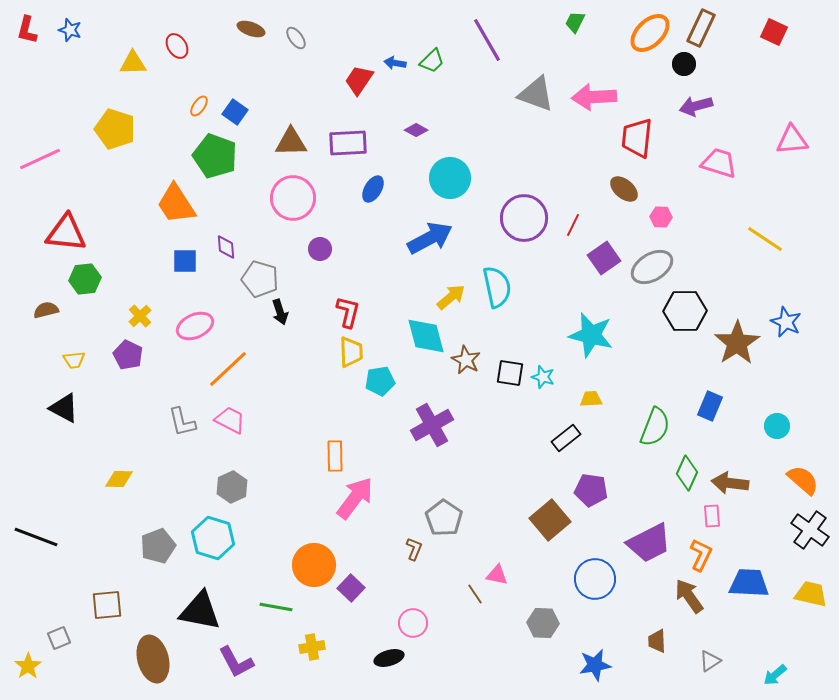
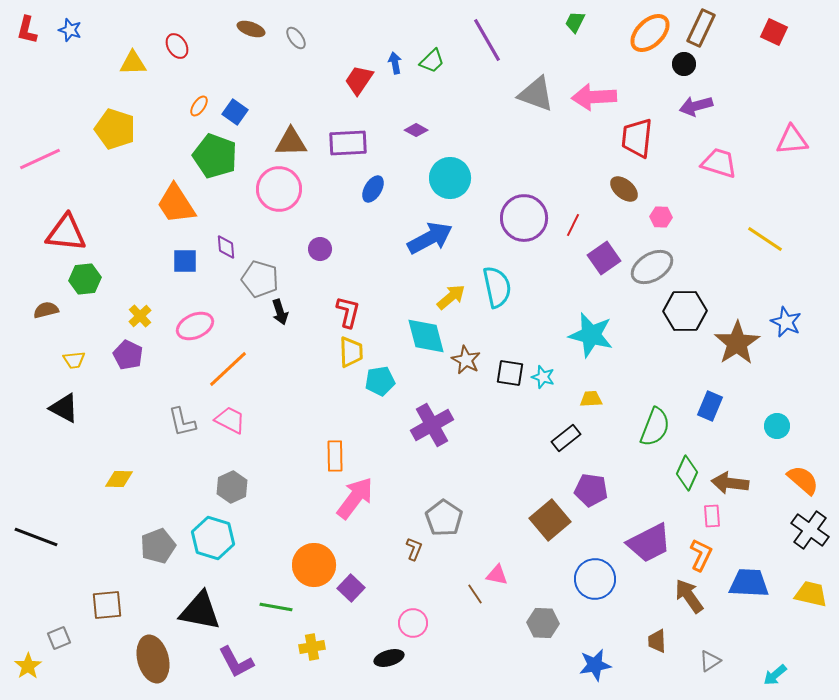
blue arrow at (395, 63): rotated 70 degrees clockwise
pink circle at (293, 198): moved 14 px left, 9 px up
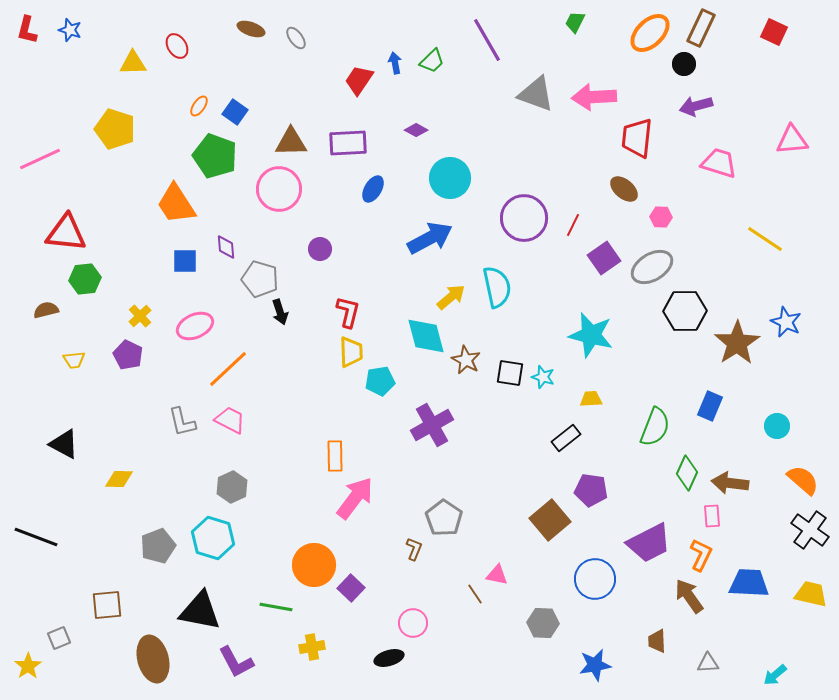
black triangle at (64, 408): moved 36 px down
gray triangle at (710, 661): moved 2 px left, 2 px down; rotated 30 degrees clockwise
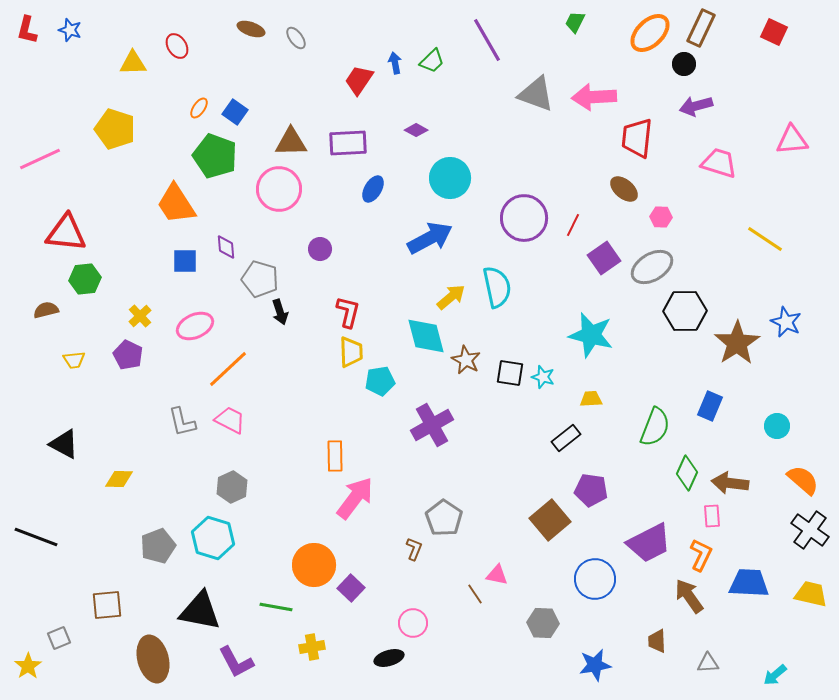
orange ellipse at (199, 106): moved 2 px down
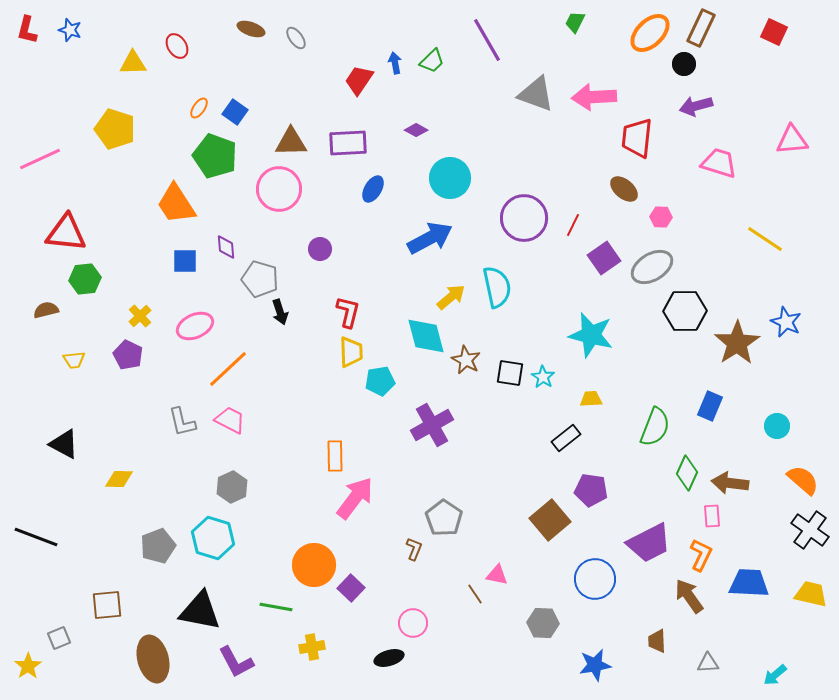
cyan star at (543, 377): rotated 15 degrees clockwise
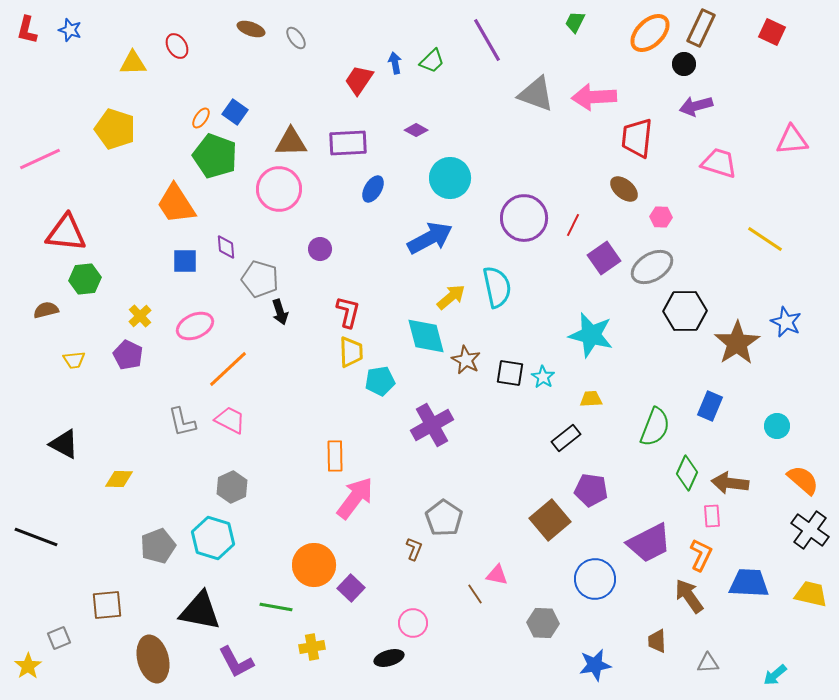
red square at (774, 32): moved 2 px left
orange ellipse at (199, 108): moved 2 px right, 10 px down
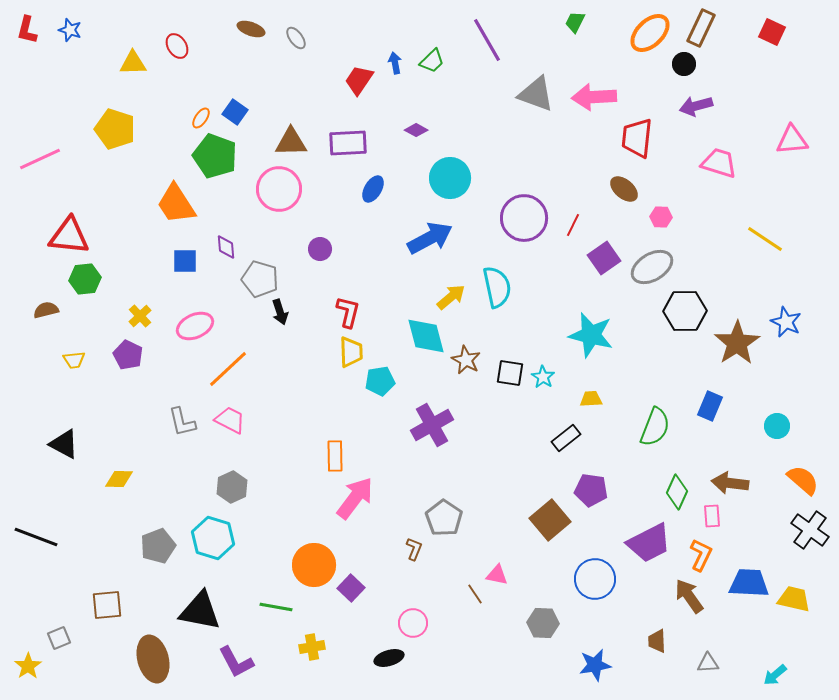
red triangle at (66, 233): moved 3 px right, 3 px down
green diamond at (687, 473): moved 10 px left, 19 px down
yellow trapezoid at (811, 594): moved 17 px left, 5 px down
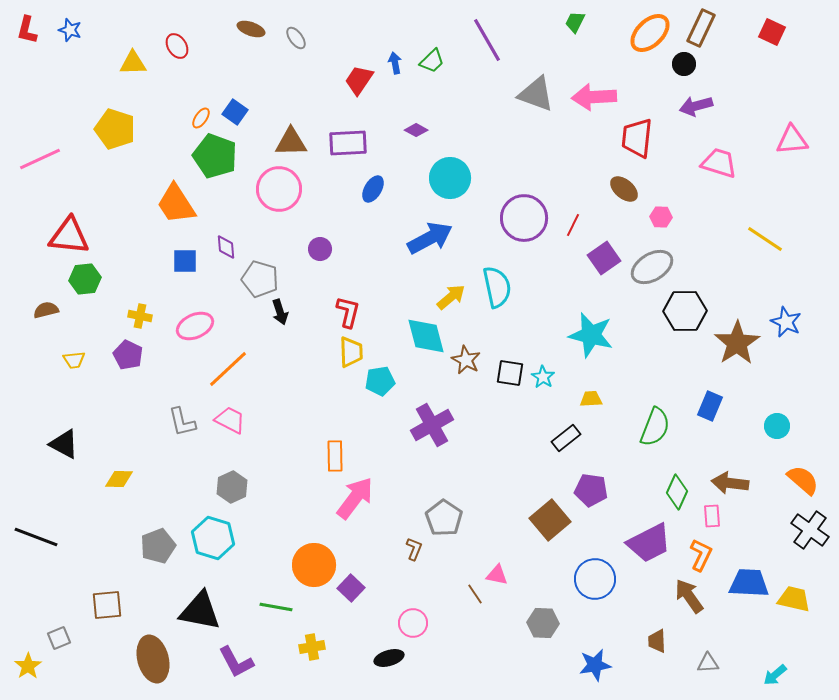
yellow cross at (140, 316): rotated 35 degrees counterclockwise
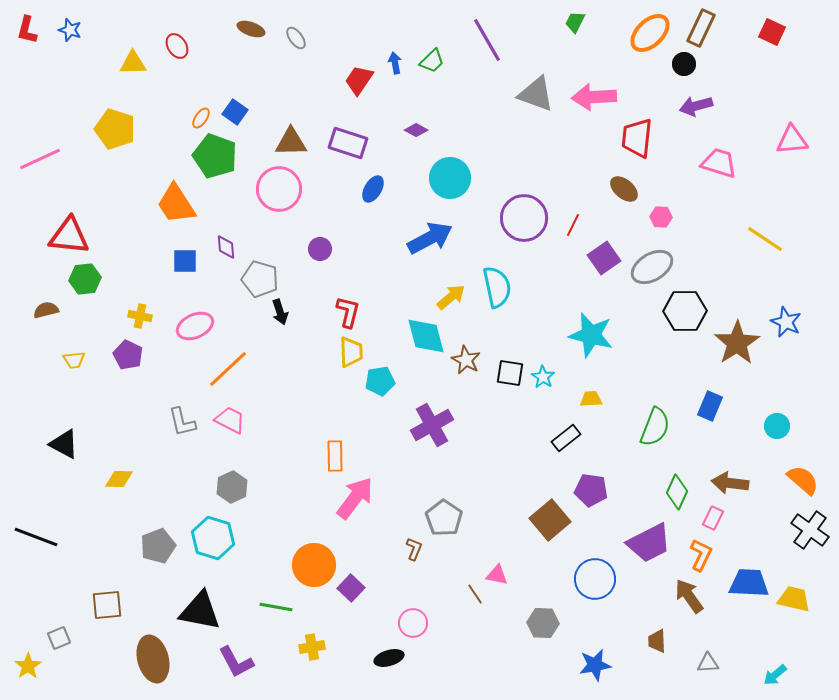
purple rectangle at (348, 143): rotated 21 degrees clockwise
pink rectangle at (712, 516): moved 1 px right, 2 px down; rotated 30 degrees clockwise
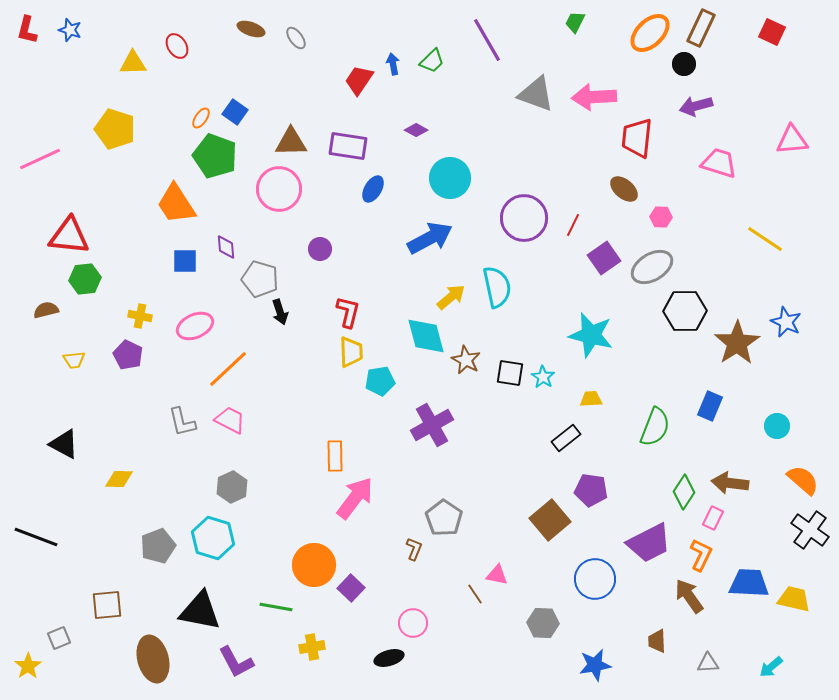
blue arrow at (395, 63): moved 2 px left, 1 px down
purple rectangle at (348, 143): moved 3 px down; rotated 9 degrees counterclockwise
green diamond at (677, 492): moved 7 px right; rotated 8 degrees clockwise
cyan arrow at (775, 675): moved 4 px left, 8 px up
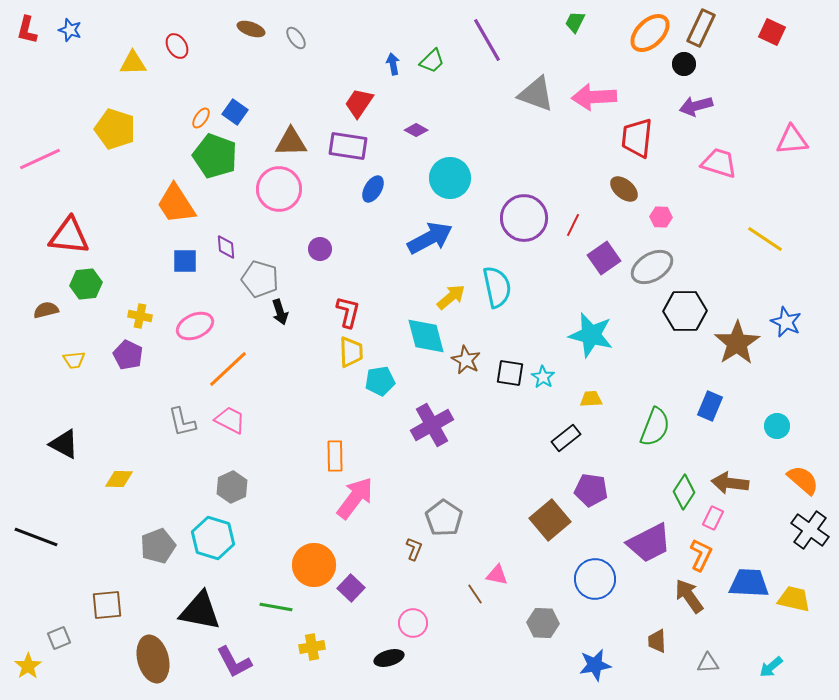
red trapezoid at (359, 80): moved 23 px down
green hexagon at (85, 279): moved 1 px right, 5 px down
purple L-shape at (236, 662): moved 2 px left
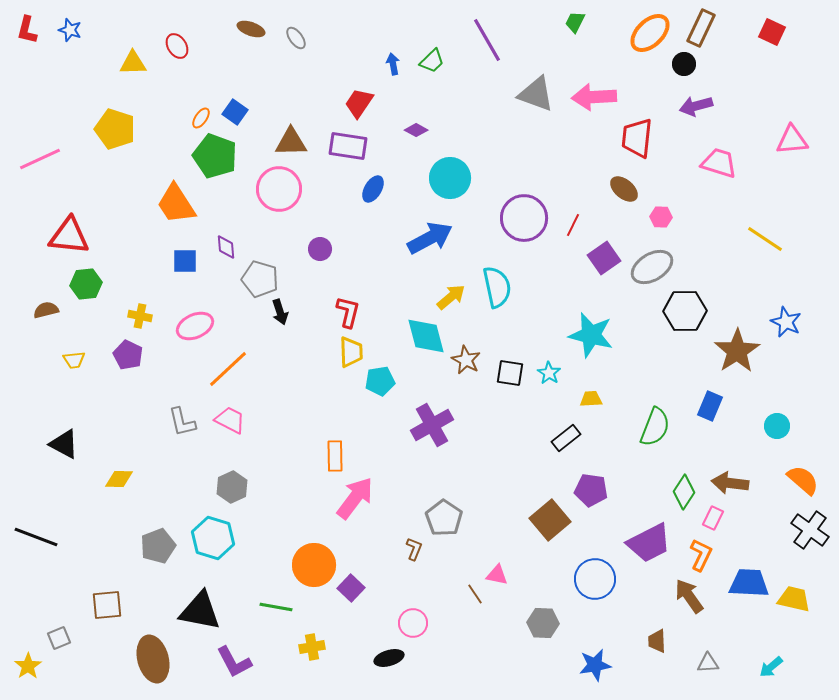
brown star at (737, 343): moved 8 px down
cyan star at (543, 377): moved 6 px right, 4 px up
